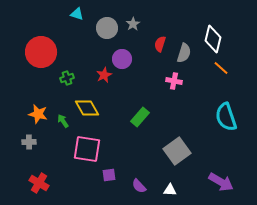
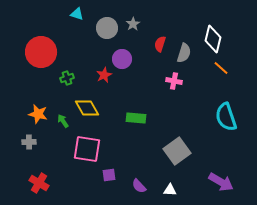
green rectangle: moved 4 px left, 1 px down; rotated 54 degrees clockwise
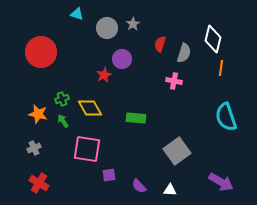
orange line: rotated 56 degrees clockwise
green cross: moved 5 px left, 21 px down
yellow diamond: moved 3 px right
gray cross: moved 5 px right, 6 px down; rotated 24 degrees counterclockwise
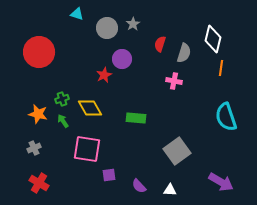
red circle: moved 2 px left
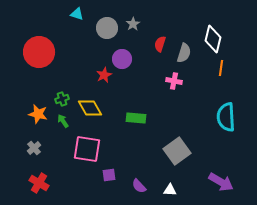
cyan semicircle: rotated 16 degrees clockwise
gray cross: rotated 16 degrees counterclockwise
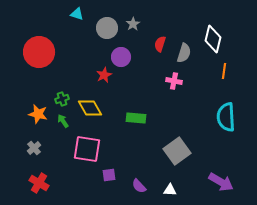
purple circle: moved 1 px left, 2 px up
orange line: moved 3 px right, 3 px down
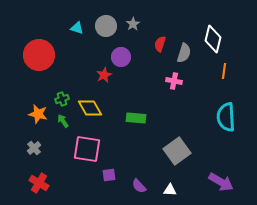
cyan triangle: moved 14 px down
gray circle: moved 1 px left, 2 px up
red circle: moved 3 px down
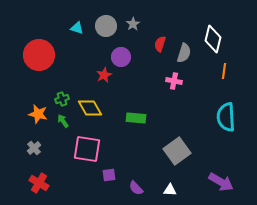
purple semicircle: moved 3 px left, 2 px down
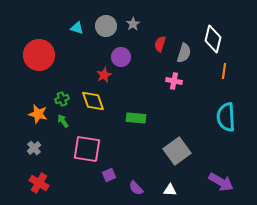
yellow diamond: moved 3 px right, 7 px up; rotated 10 degrees clockwise
purple square: rotated 16 degrees counterclockwise
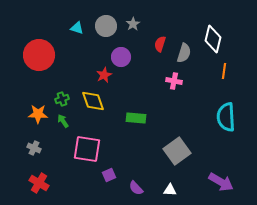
orange star: rotated 12 degrees counterclockwise
gray cross: rotated 24 degrees counterclockwise
